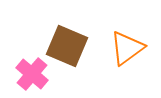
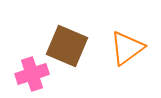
pink cross: rotated 32 degrees clockwise
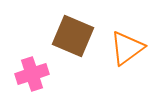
brown square: moved 6 px right, 10 px up
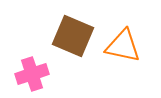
orange triangle: moved 4 px left, 2 px up; rotated 48 degrees clockwise
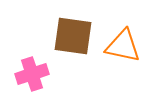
brown square: rotated 15 degrees counterclockwise
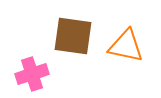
orange triangle: moved 3 px right
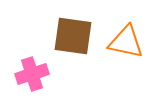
orange triangle: moved 4 px up
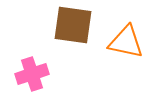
brown square: moved 11 px up
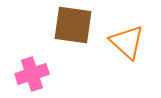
orange triangle: moved 1 px right; rotated 30 degrees clockwise
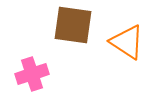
orange triangle: rotated 9 degrees counterclockwise
